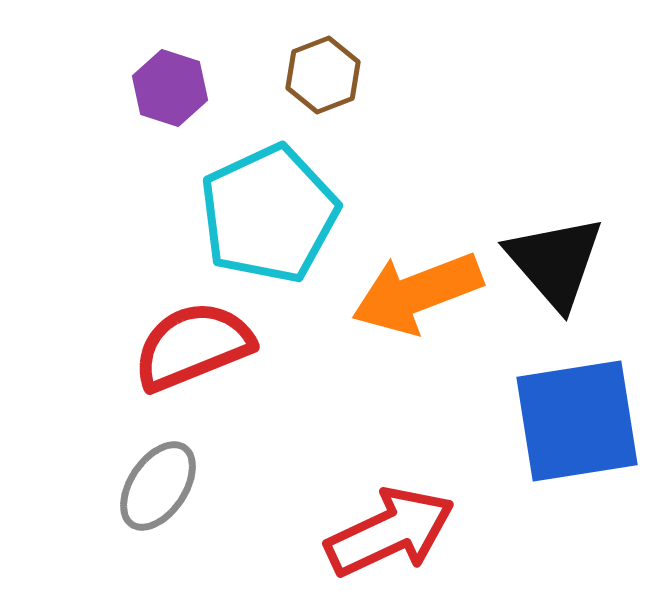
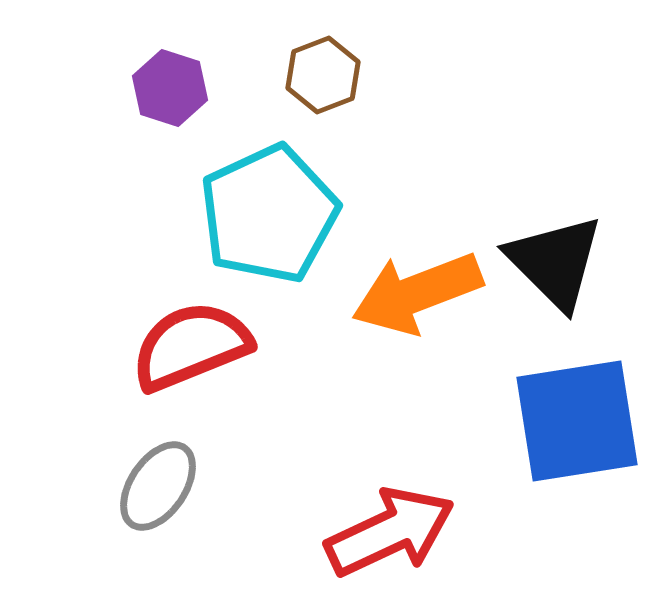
black triangle: rotated 4 degrees counterclockwise
red semicircle: moved 2 px left
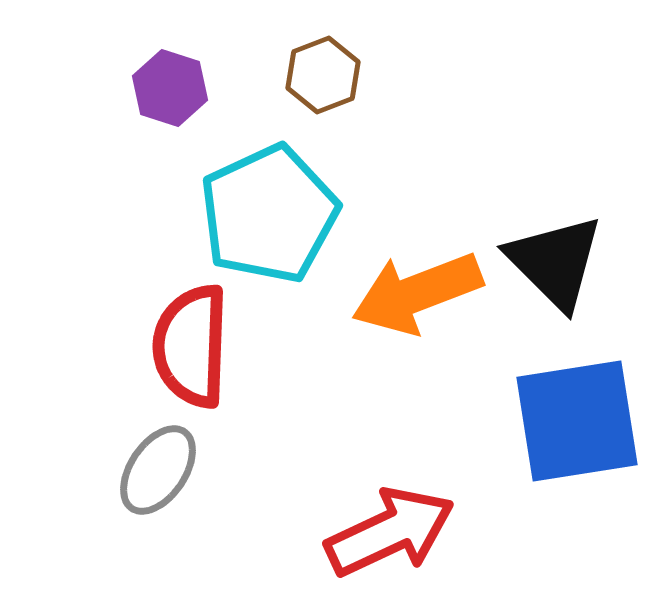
red semicircle: rotated 66 degrees counterclockwise
gray ellipse: moved 16 px up
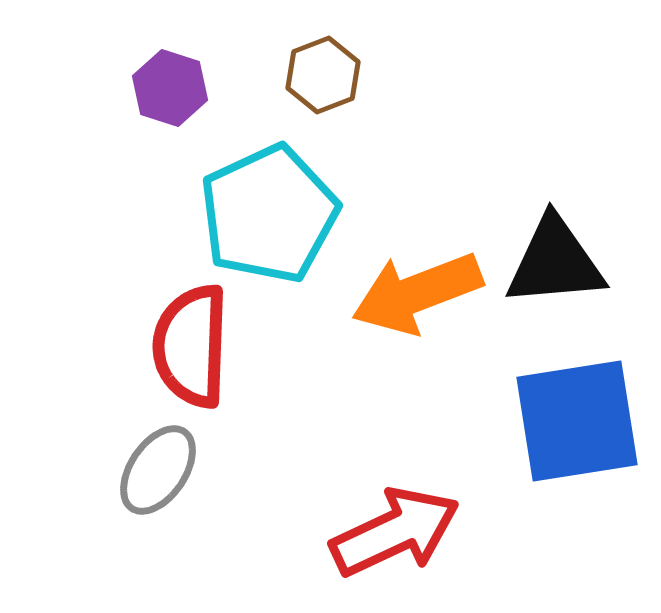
black triangle: rotated 50 degrees counterclockwise
red arrow: moved 5 px right
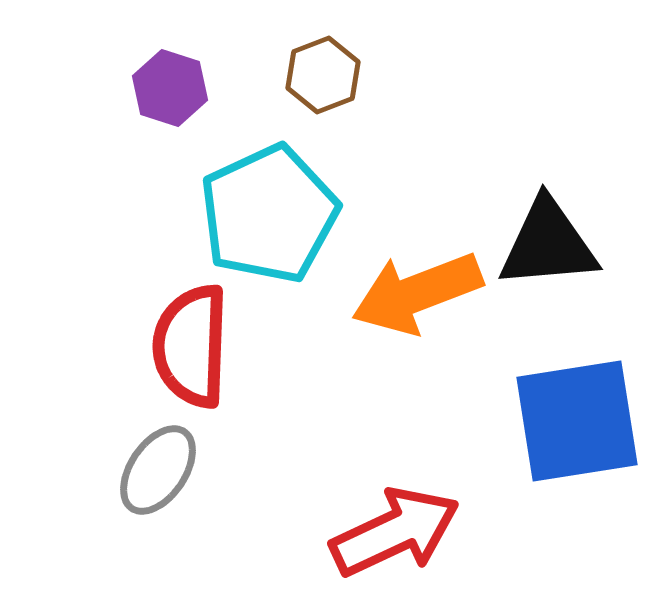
black triangle: moved 7 px left, 18 px up
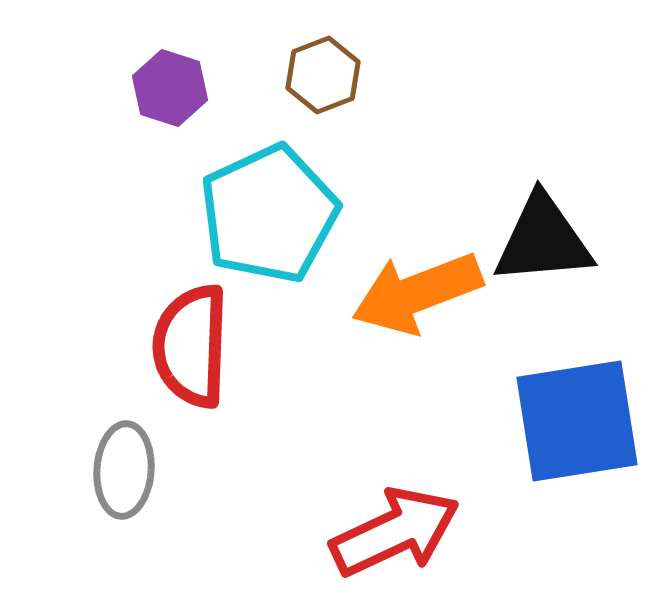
black triangle: moved 5 px left, 4 px up
gray ellipse: moved 34 px left; rotated 30 degrees counterclockwise
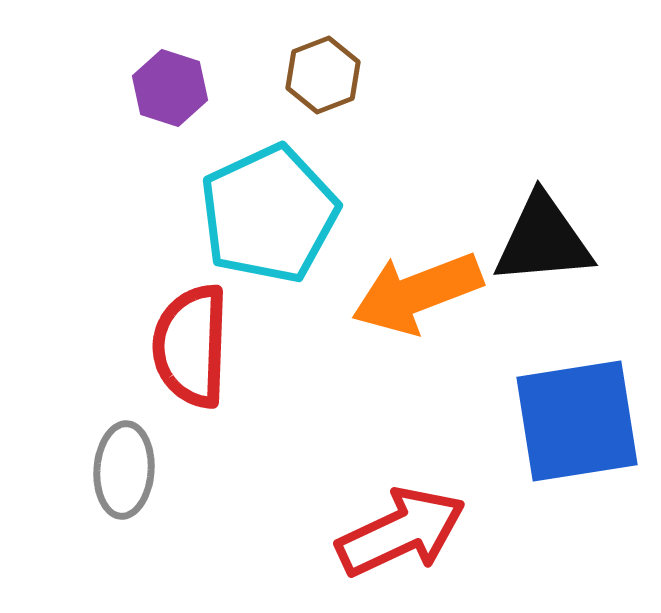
red arrow: moved 6 px right
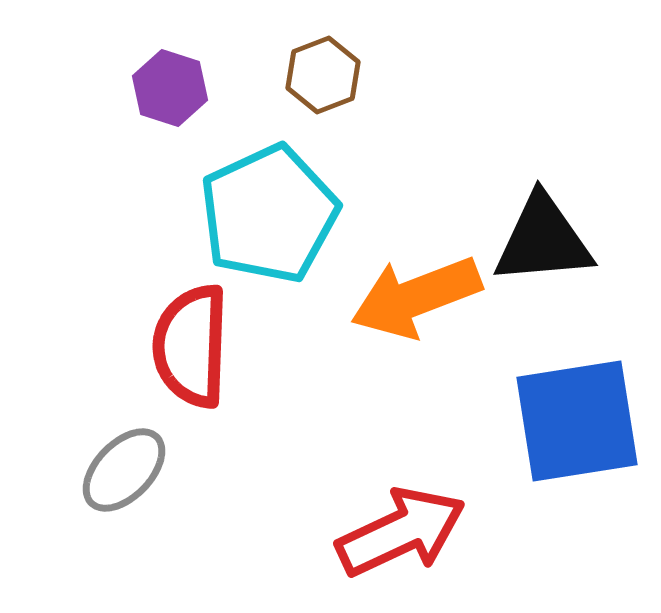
orange arrow: moved 1 px left, 4 px down
gray ellipse: rotated 40 degrees clockwise
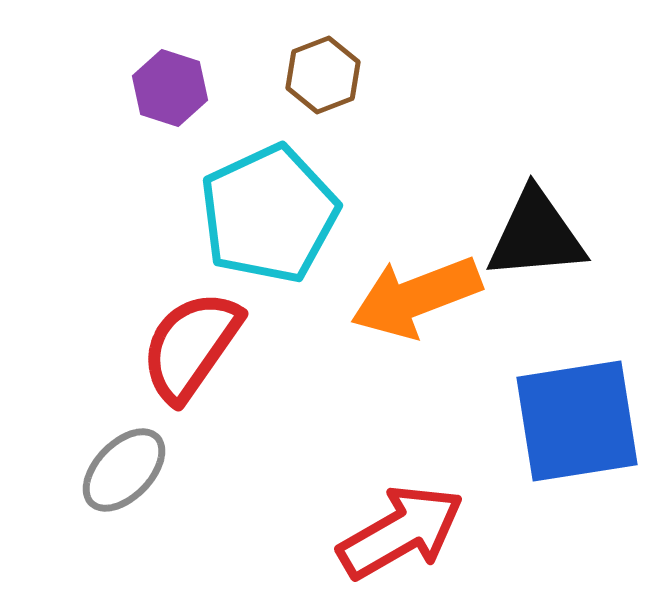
black triangle: moved 7 px left, 5 px up
red semicircle: rotated 33 degrees clockwise
red arrow: rotated 5 degrees counterclockwise
